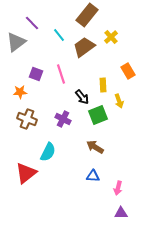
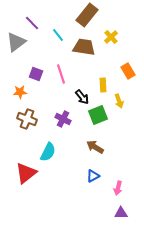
cyan line: moved 1 px left
brown trapezoid: rotated 45 degrees clockwise
blue triangle: rotated 32 degrees counterclockwise
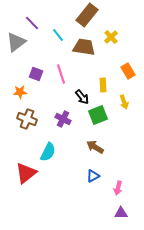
yellow arrow: moved 5 px right, 1 px down
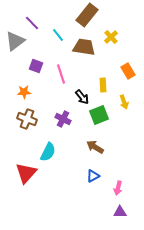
gray triangle: moved 1 px left, 1 px up
purple square: moved 8 px up
orange star: moved 4 px right
green square: moved 1 px right
red triangle: rotated 10 degrees counterclockwise
purple triangle: moved 1 px left, 1 px up
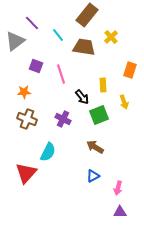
orange rectangle: moved 2 px right, 1 px up; rotated 49 degrees clockwise
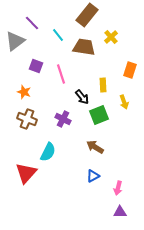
orange star: rotated 24 degrees clockwise
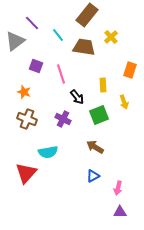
black arrow: moved 5 px left
cyan semicircle: rotated 54 degrees clockwise
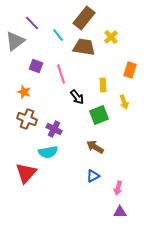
brown rectangle: moved 3 px left, 3 px down
purple cross: moved 9 px left, 10 px down
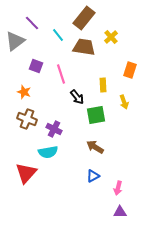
green square: moved 3 px left; rotated 12 degrees clockwise
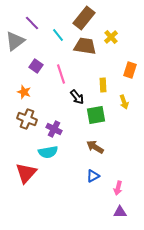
brown trapezoid: moved 1 px right, 1 px up
purple square: rotated 16 degrees clockwise
